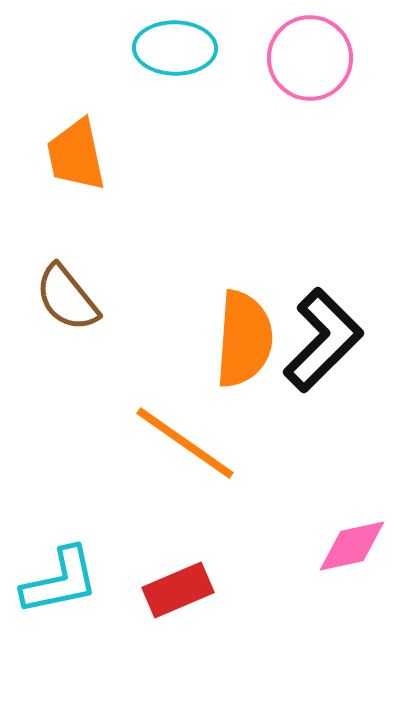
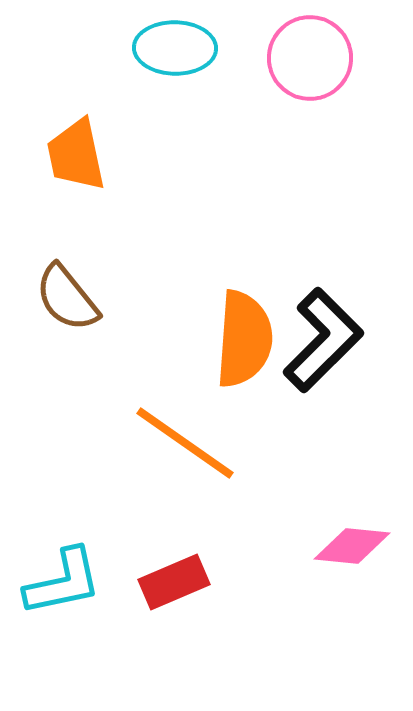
pink diamond: rotated 18 degrees clockwise
cyan L-shape: moved 3 px right, 1 px down
red rectangle: moved 4 px left, 8 px up
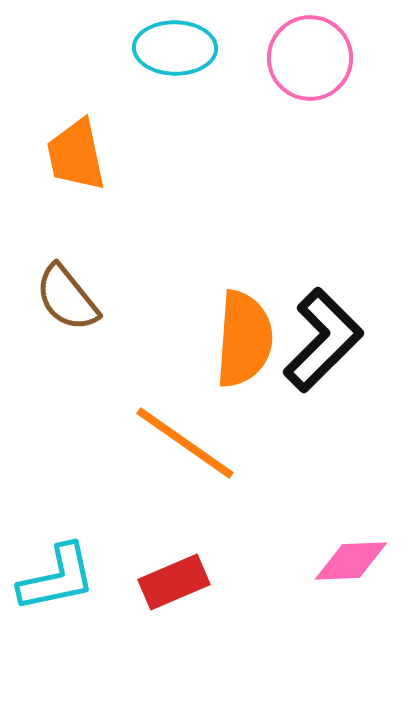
pink diamond: moved 1 px left, 15 px down; rotated 8 degrees counterclockwise
cyan L-shape: moved 6 px left, 4 px up
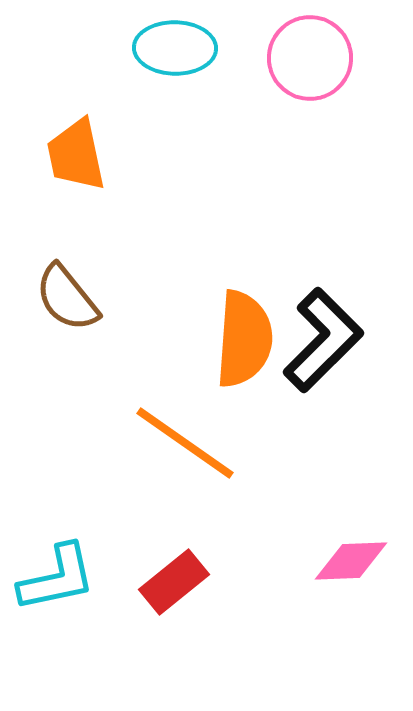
red rectangle: rotated 16 degrees counterclockwise
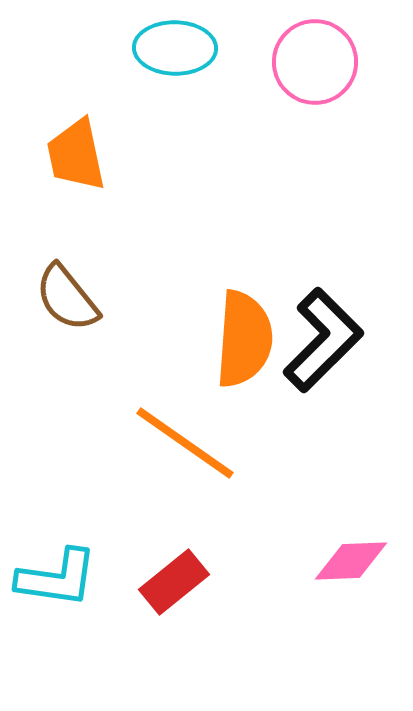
pink circle: moved 5 px right, 4 px down
cyan L-shape: rotated 20 degrees clockwise
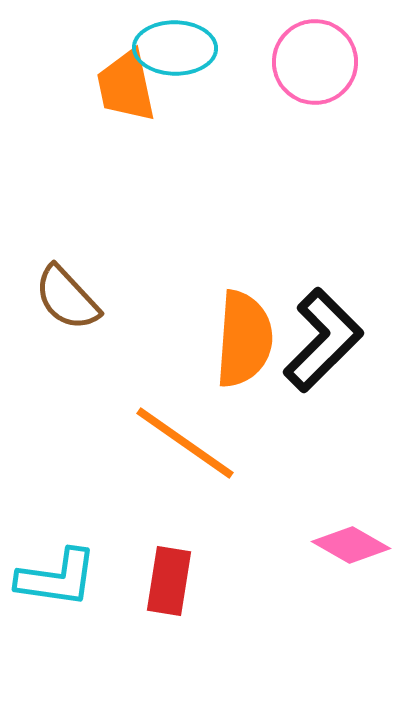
orange trapezoid: moved 50 px right, 69 px up
brown semicircle: rotated 4 degrees counterclockwise
pink diamond: moved 16 px up; rotated 32 degrees clockwise
red rectangle: moved 5 px left, 1 px up; rotated 42 degrees counterclockwise
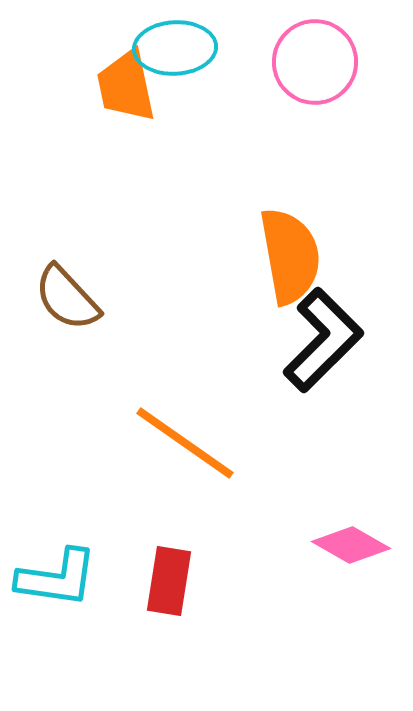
cyan ellipse: rotated 4 degrees counterclockwise
orange semicircle: moved 46 px right, 83 px up; rotated 14 degrees counterclockwise
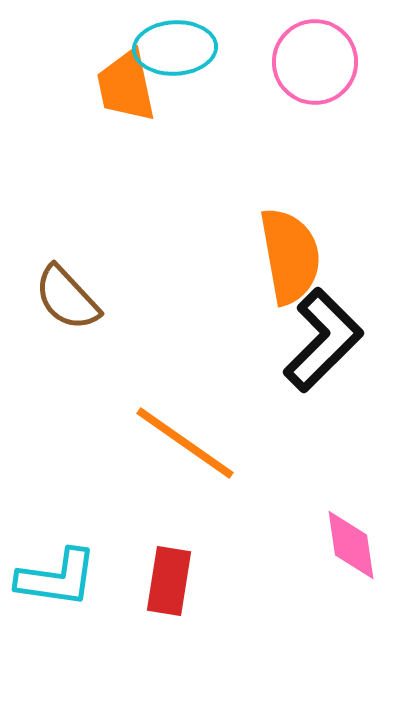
pink diamond: rotated 52 degrees clockwise
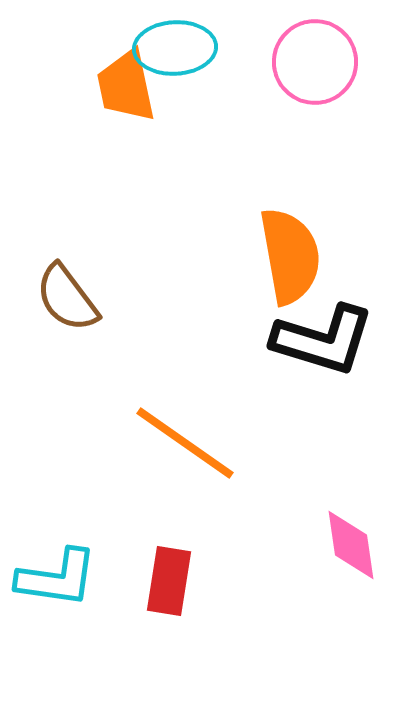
brown semicircle: rotated 6 degrees clockwise
black L-shape: rotated 62 degrees clockwise
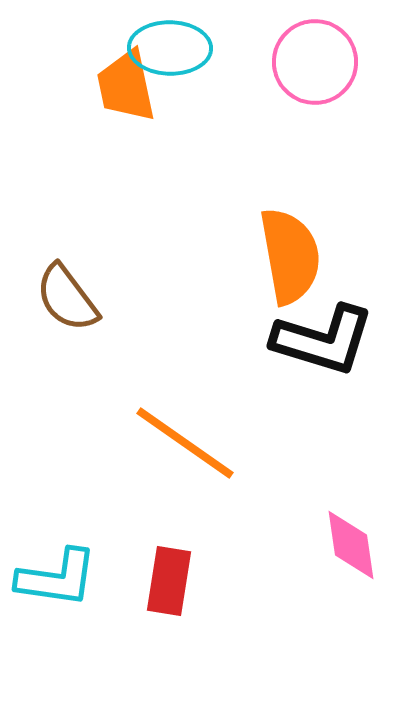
cyan ellipse: moved 5 px left; rotated 4 degrees clockwise
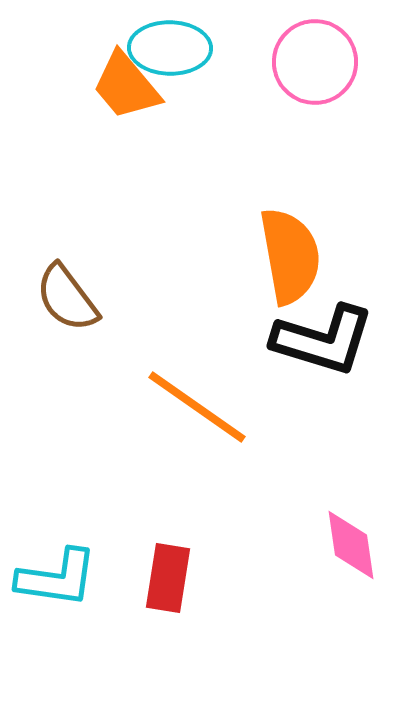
orange trapezoid: rotated 28 degrees counterclockwise
orange line: moved 12 px right, 36 px up
red rectangle: moved 1 px left, 3 px up
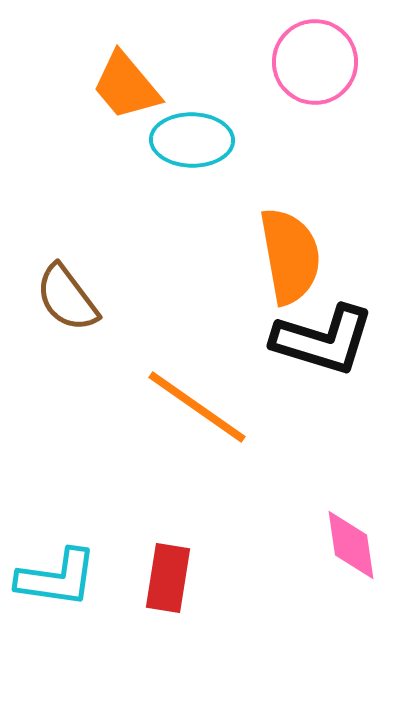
cyan ellipse: moved 22 px right, 92 px down
